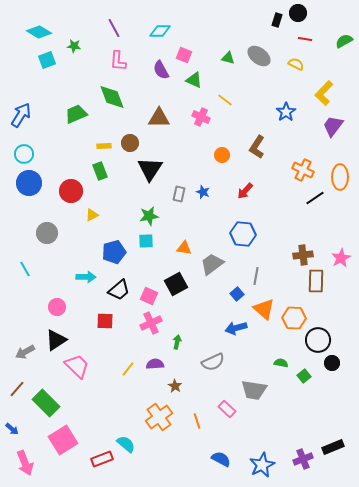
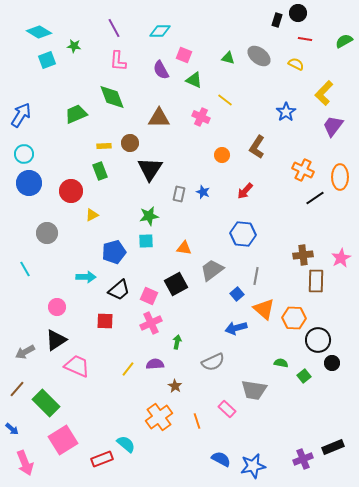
gray trapezoid at (212, 264): moved 6 px down
pink trapezoid at (77, 366): rotated 20 degrees counterclockwise
blue star at (262, 465): moved 9 px left, 1 px down; rotated 15 degrees clockwise
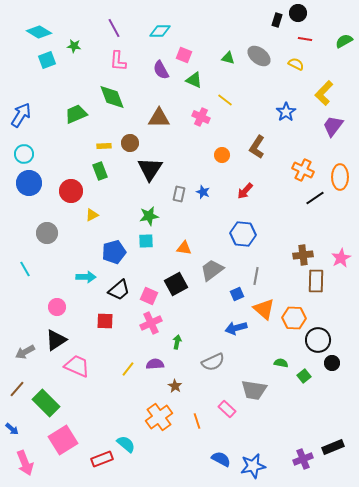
blue square at (237, 294): rotated 16 degrees clockwise
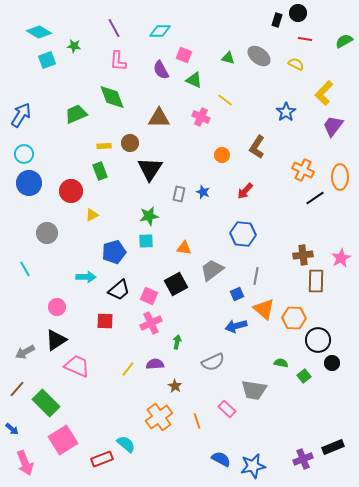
blue arrow at (236, 328): moved 2 px up
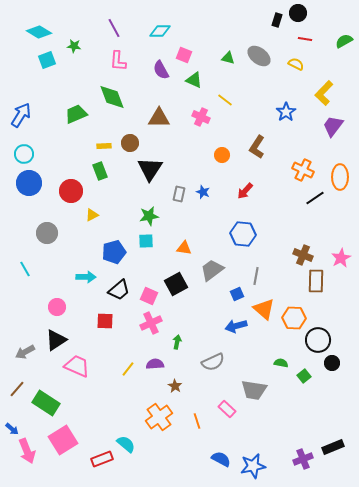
brown cross at (303, 255): rotated 30 degrees clockwise
green rectangle at (46, 403): rotated 12 degrees counterclockwise
pink arrow at (25, 463): moved 2 px right, 12 px up
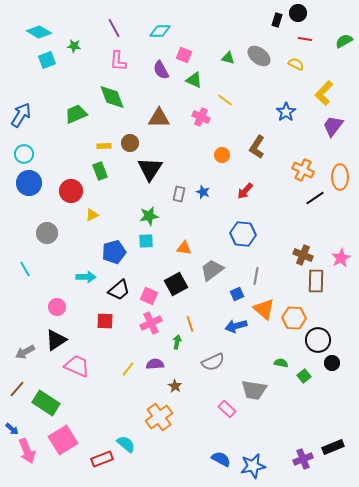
orange line at (197, 421): moved 7 px left, 97 px up
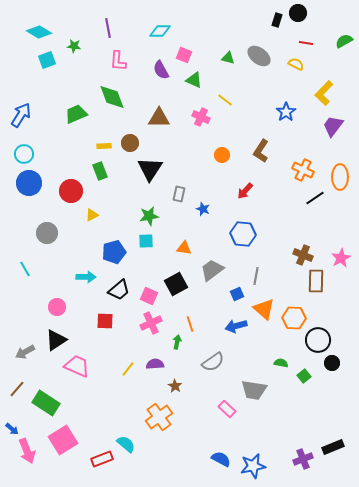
purple line at (114, 28): moved 6 px left; rotated 18 degrees clockwise
red line at (305, 39): moved 1 px right, 4 px down
brown L-shape at (257, 147): moved 4 px right, 4 px down
blue star at (203, 192): moved 17 px down
gray semicircle at (213, 362): rotated 10 degrees counterclockwise
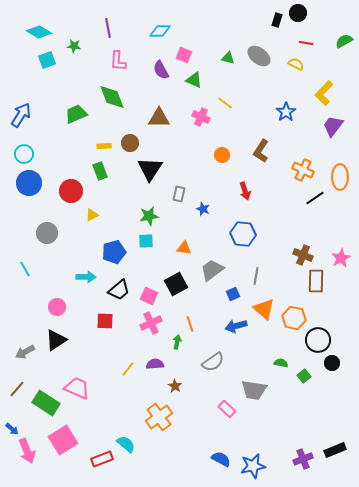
yellow line at (225, 100): moved 3 px down
red arrow at (245, 191): rotated 60 degrees counterclockwise
blue square at (237, 294): moved 4 px left
orange hexagon at (294, 318): rotated 10 degrees clockwise
pink trapezoid at (77, 366): moved 22 px down
black rectangle at (333, 447): moved 2 px right, 3 px down
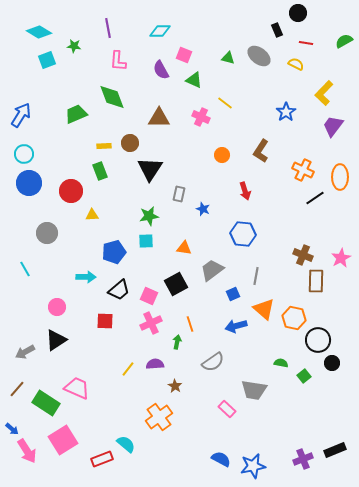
black rectangle at (277, 20): moved 10 px down; rotated 40 degrees counterclockwise
yellow triangle at (92, 215): rotated 24 degrees clockwise
pink arrow at (27, 451): rotated 10 degrees counterclockwise
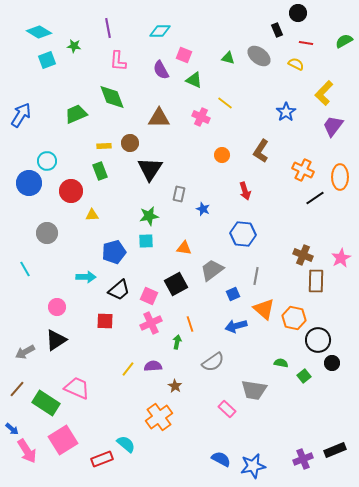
cyan circle at (24, 154): moved 23 px right, 7 px down
purple semicircle at (155, 364): moved 2 px left, 2 px down
